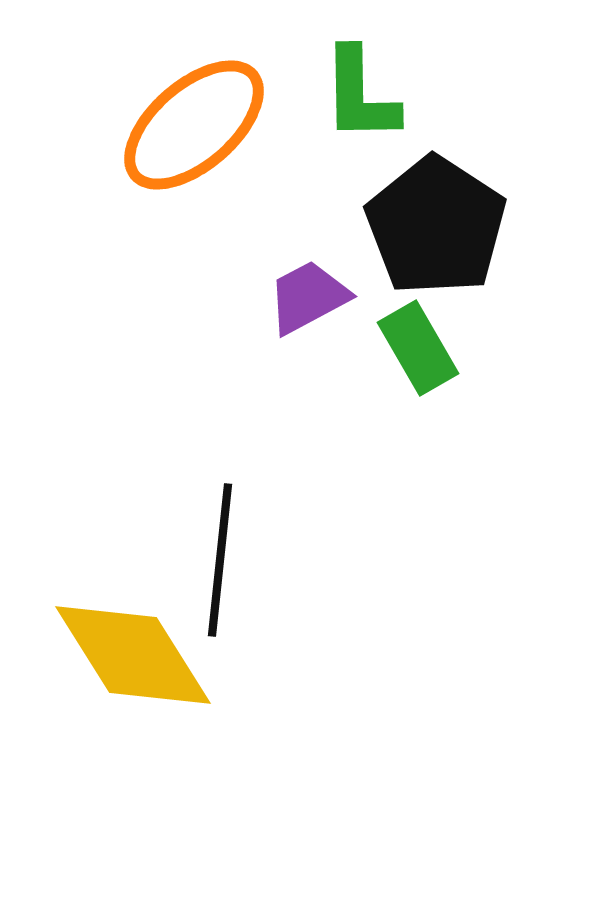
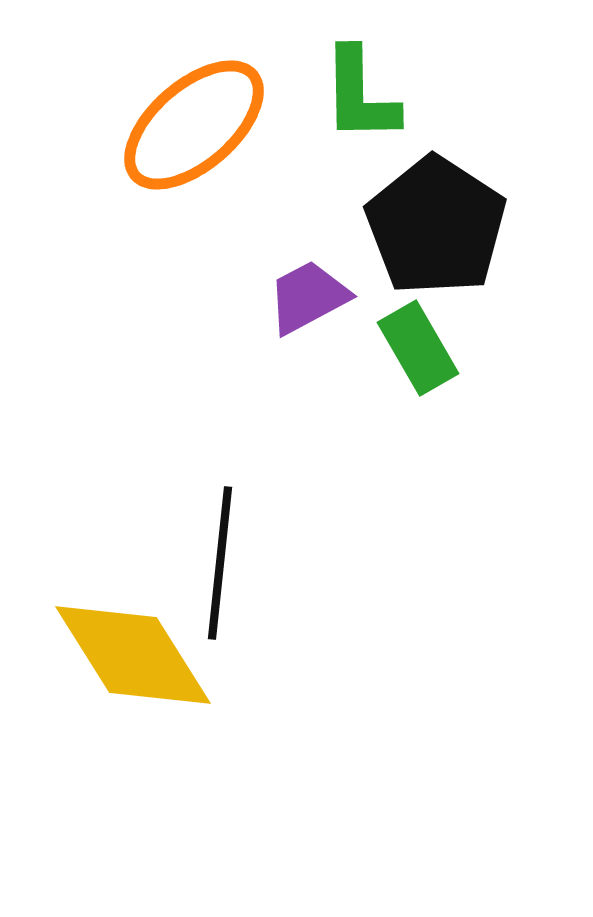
black line: moved 3 px down
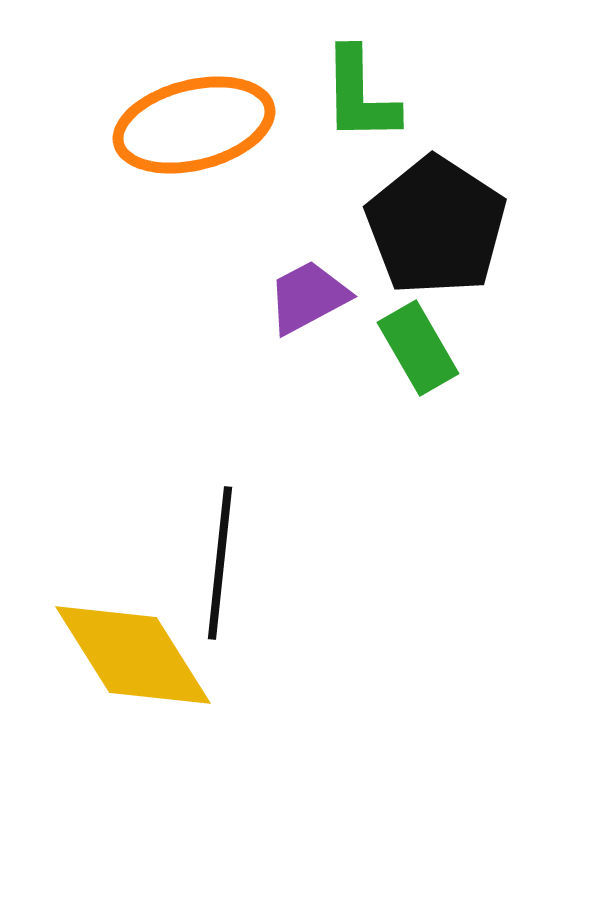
orange ellipse: rotated 27 degrees clockwise
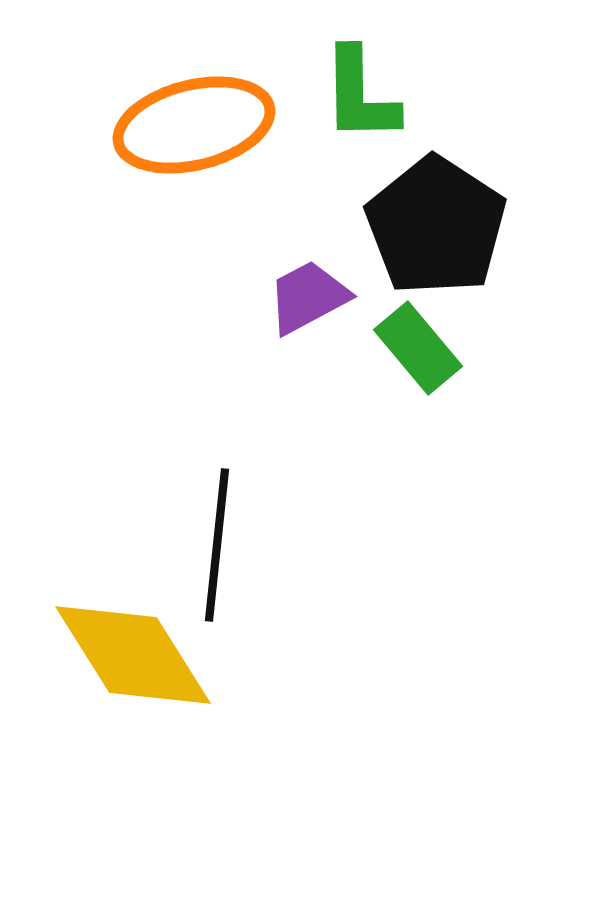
green rectangle: rotated 10 degrees counterclockwise
black line: moved 3 px left, 18 px up
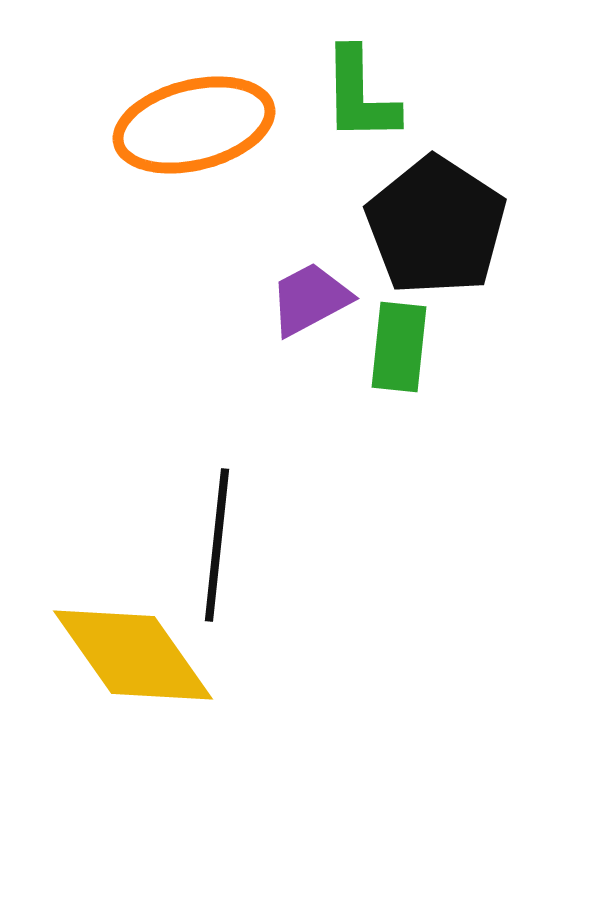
purple trapezoid: moved 2 px right, 2 px down
green rectangle: moved 19 px left, 1 px up; rotated 46 degrees clockwise
yellow diamond: rotated 3 degrees counterclockwise
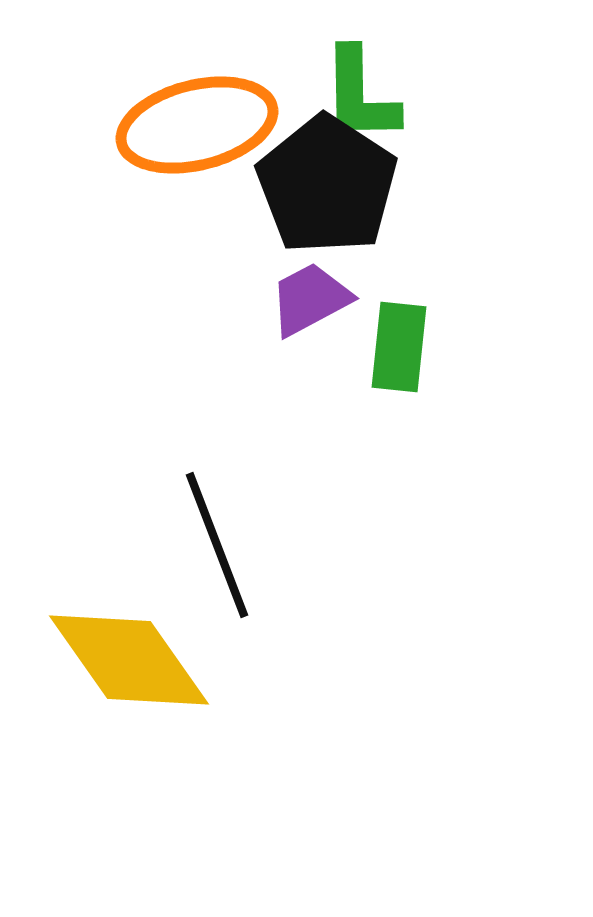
orange ellipse: moved 3 px right
black pentagon: moved 109 px left, 41 px up
black line: rotated 27 degrees counterclockwise
yellow diamond: moved 4 px left, 5 px down
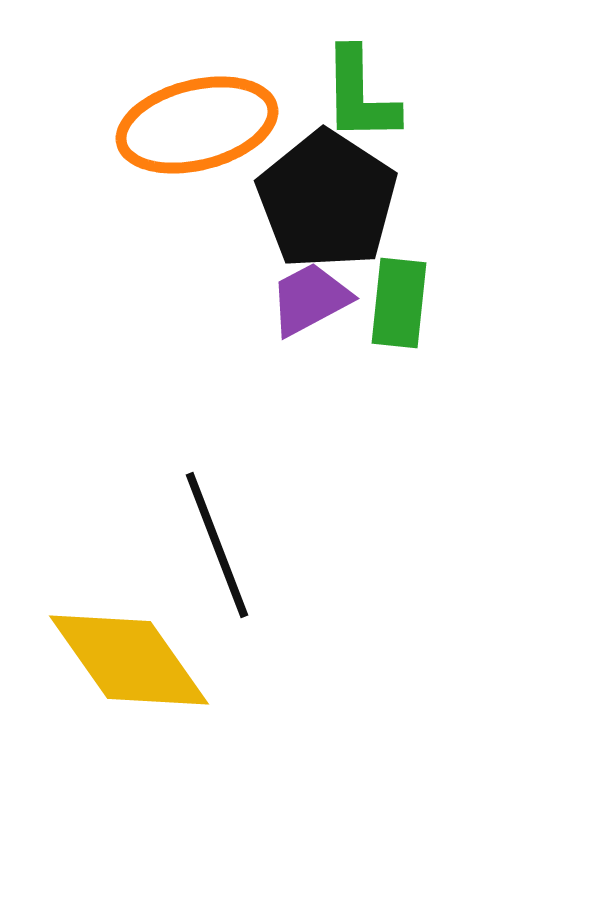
black pentagon: moved 15 px down
green rectangle: moved 44 px up
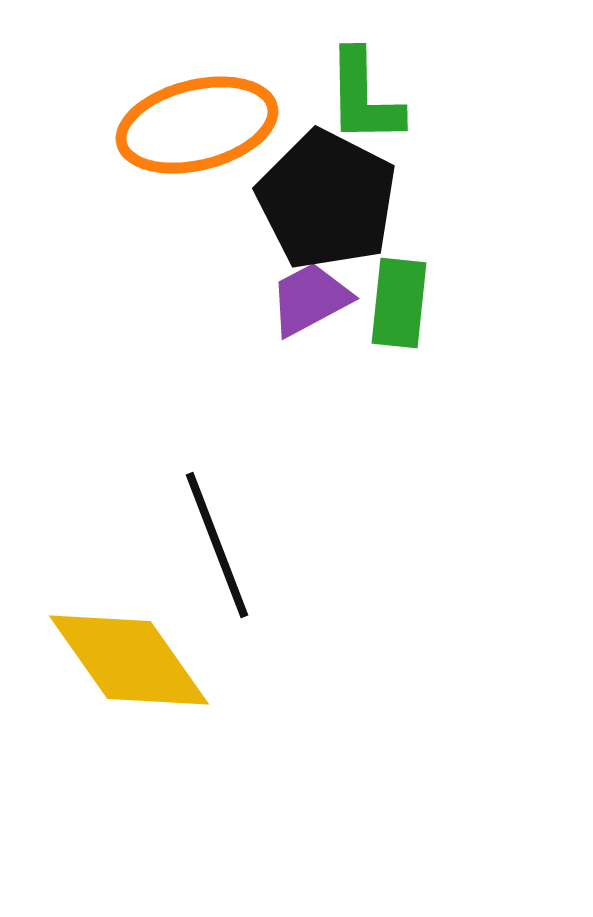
green L-shape: moved 4 px right, 2 px down
black pentagon: rotated 6 degrees counterclockwise
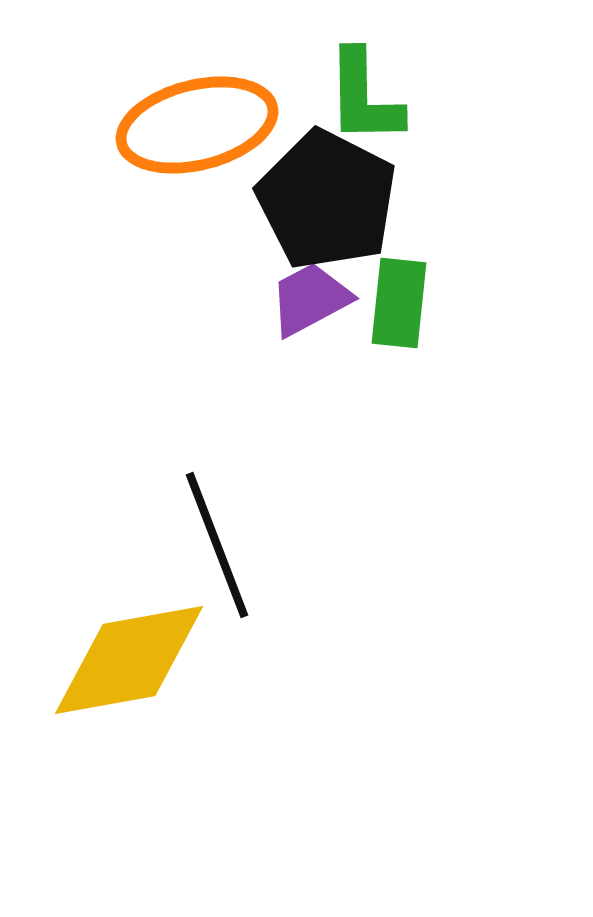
yellow diamond: rotated 65 degrees counterclockwise
